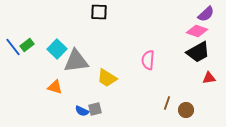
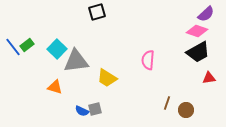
black square: moved 2 px left; rotated 18 degrees counterclockwise
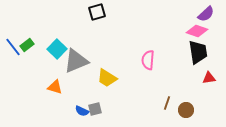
black trapezoid: rotated 70 degrees counterclockwise
gray triangle: rotated 16 degrees counterclockwise
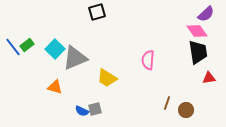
pink diamond: rotated 35 degrees clockwise
cyan square: moved 2 px left
gray triangle: moved 1 px left, 3 px up
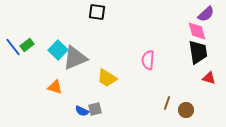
black square: rotated 24 degrees clockwise
pink diamond: rotated 20 degrees clockwise
cyan square: moved 3 px right, 1 px down
red triangle: rotated 24 degrees clockwise
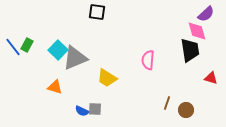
green rectangle: rotated 24 degrees counterclockwise
black trapezoid: moved 8 px left, 2 px up
red triangle: moved 2 px right
gray square: rotated 16 degrees clockwise
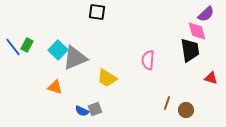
gray square: rotated 24 degrees counterclockwise
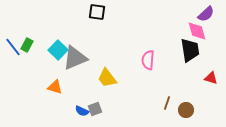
yellow trapezoid: rotated 20 degrees clockwise
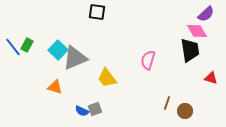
pink diamond: rotated 15 degrees counterclockwise
pink semicircle: rotated 12 degrees clockwise
brown circle: moved 1 px left, 1 px down
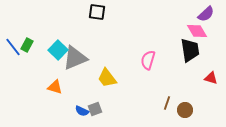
brown circle: moved 1 px up
